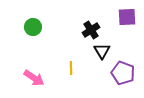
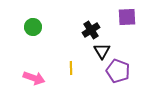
purple pentagon: moved 5 px left, 2 px up
pink arrow: rotated 15 degrees counterclockwise
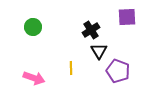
black triangle: moved 3 px left
